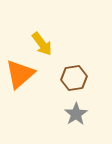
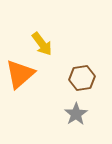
brown hexagon: moved 8 px right
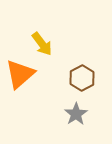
brown hexagon: rotated 20 degrees counterclockwise
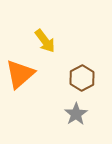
yellow arrow: moved 3 px right, 3 px up
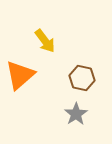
orange triangle: moved 1 px down
brown hexagon: rotated 20 degrees counterclockwise
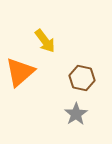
orange triangle: moved 3 px up
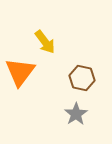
yellow arrow: moved 1 px down
orange triangle: rotated 12 degrees counterclockwise
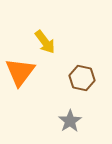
gray star: moved 6 px left, 7 px down
